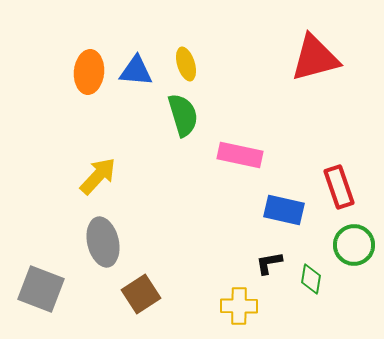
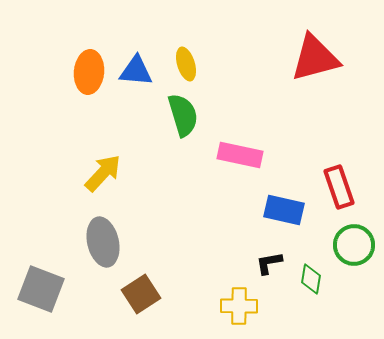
yellow arrow: moved 5 px right, 3 px up
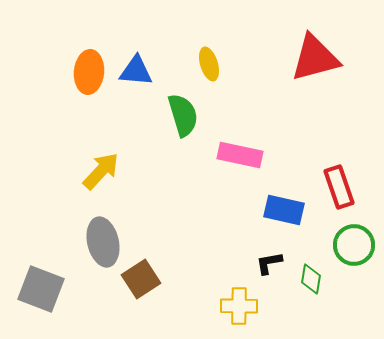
yellow ellipse: moved 23 px right
yellow arrow: moved 2 px left, 2 px up
brown square: moved 15 px up
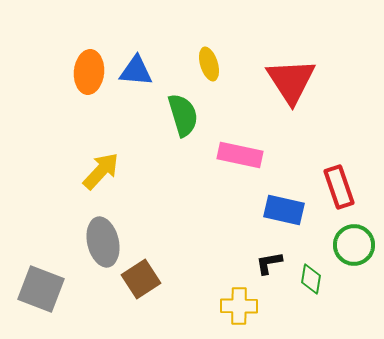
red triangle: moved 24 px left, 23 px down; rotated 48 degrees counterclockwise
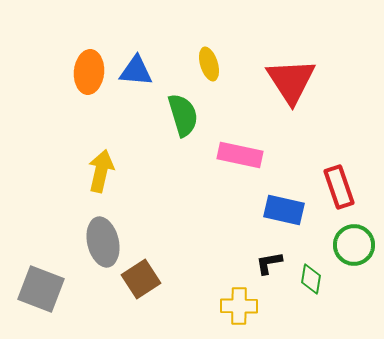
yellow arrow: rotated 30 degrees counterclockwise
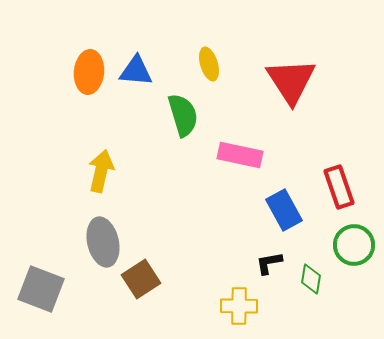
blue rectangle: rotated 48 degrees clockwise
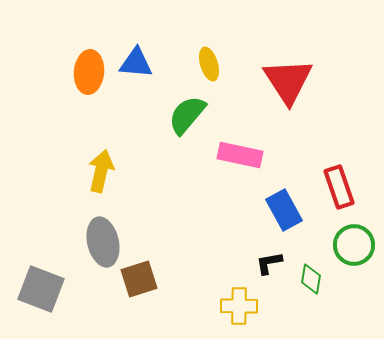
blue triangle: moved 8 px up
red triangle: moved 3 px left
green semicircle: moved 4 px right; rotated 123 degrees counterclockwise
brown square: moved 2 px left; rotated 15 degrees clockwise
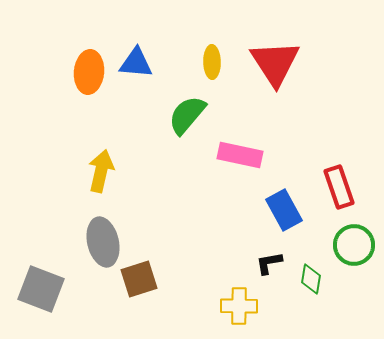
yellow ellipse: moved 3 px right, 2 px up; rotated 16 degrees clockwise
red triangle: moved 13 px left, 18 px up
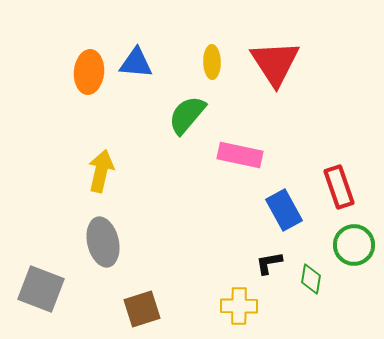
brown square: moved 3 px right, 30 px down
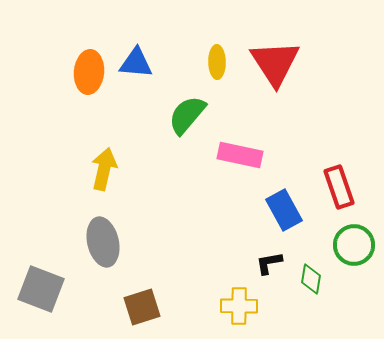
yellow ellipse: moved 5 px right
yellow arrow: moved 3 px right, 2 px up
brown square: moved 2 px up
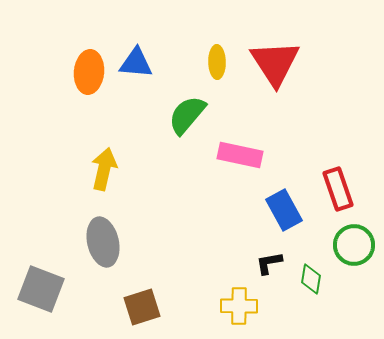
red rectangle: moved 1 px left, 2 px down
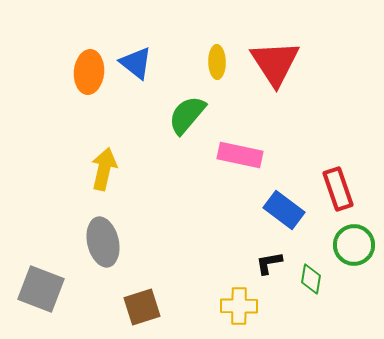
blue triangle: rotated 33 degrees clockwise
blue rectangle: rotated 24 degrees counterclockwise
